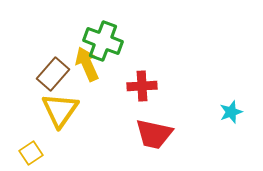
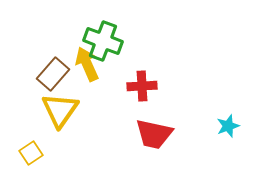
cyan star: moved 3 px left, 14 px down
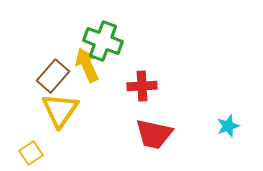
yellow arrow: moved 1 px down
brown rectangle: moved 2 px down
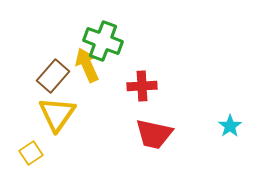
yellow triangle: moved 3 px left, 4 px down
cyan star: moved 2 px right; rotated 15 degrees counterclockwise
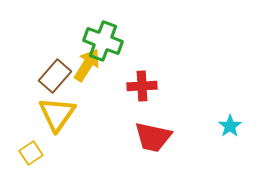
yellow arrow: rotated 56 degrees clockwise
brown rectangle: moved 2 px right
red trapezoid: moved 1 px left, 3 px down
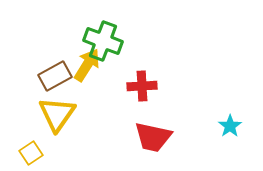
brown rectangle: rotated 20 degrees clockwise
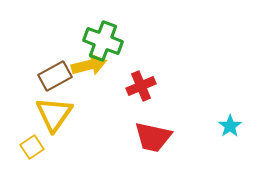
yellow arrow: moved 2 px right; rotated 44 degrees clockwise
red cross: moved 1 px left; rotated 20 degrees counterclockwise
yellow triangle: moved 3 px left
yellow square: moved 1 px right, 6 px up
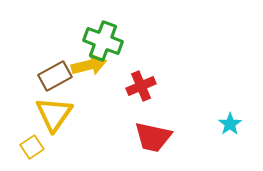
cyan star: moved 2 px up
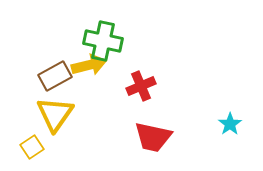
green cross: rotated 9 degrees counterclockwise
yellow triangle: moved 1 px right
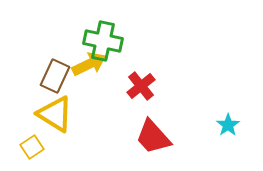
yellow arrow: moved 1 px up; rotated 12 degrees counterclockwise
brown rectangle: rotated 36 degrees counterclockwise
red cross: rotated 16 degrees counterclockwise
yellow triangle: rotated 33 degrees counterclockwise
cyan star: moved 2 px left, 1 px down
red trapezoid: rotated 36 degrees clockwise
